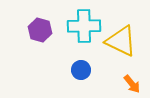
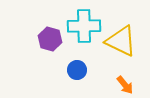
purple hexagon: moved 10 px right, 9 px down
blue circle: moved 4 px left
orange arrow: moved 7 px left, 1 px down
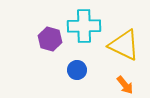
yellow triangle: moved 3 px right, 4 px down
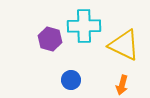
blue circle: moved 6 px left, 10 px down
orange arrow: moved 3 px left; rotated 54 degrees clockwise
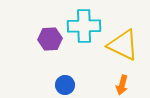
purple hexagon: rotated 20 degrees counterclockwise
yellow triangle: moved 1 px left
blue circle: moved 6 px left, 5 px down
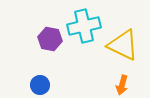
cyan cross: rotated 12 degrees counterclockwise
purple hexagon: rotated 15 degrees clockwise
blue circle: moved 25 px left
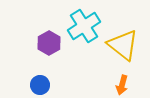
cyan cross: rotated 20 degrees counterclockwise
purple hexagon: moved 1 px left, 4 px down; rotated 20 degrees clockwise
yellow triangle: rotated 12 degrees clockwise
